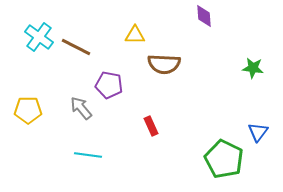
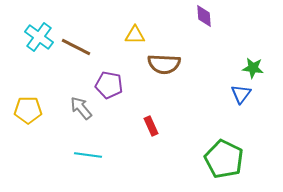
blue triangle: moved 17 px left, 38 px up
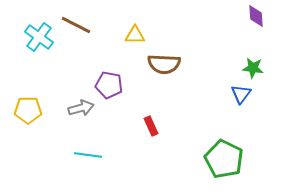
purple diamond: moved 52 px right
brown line: moved 22 px up
gray arrow: rotated 115 degrees clockwise
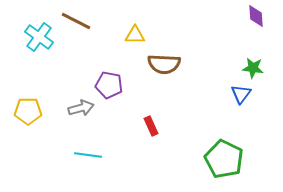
brown line: moved 4 px up
yellow pentagon: moved 1 px down
